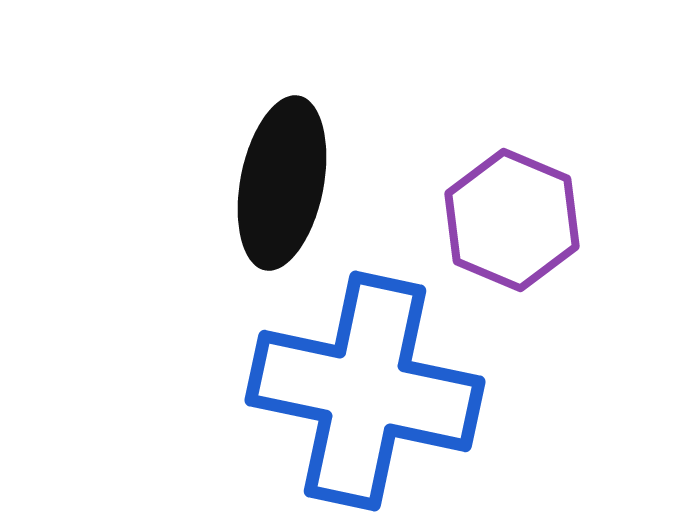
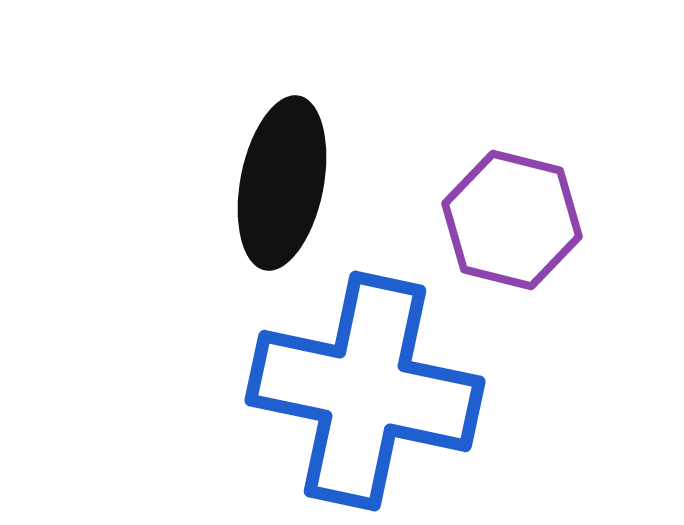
purple hexagon: rotated 9 degrees counterclockwise
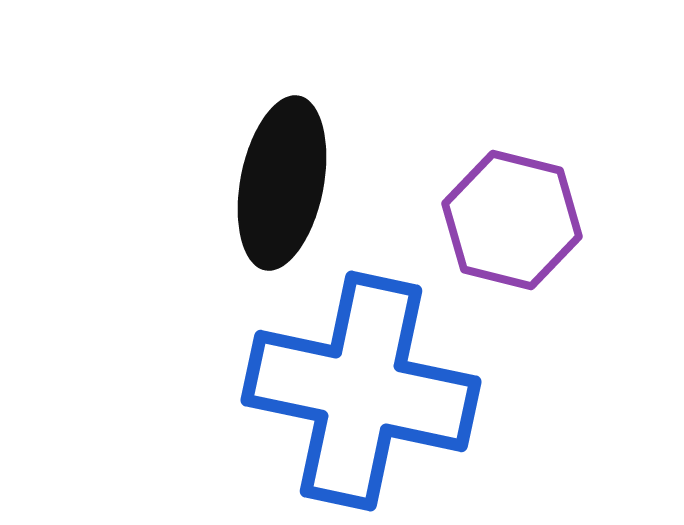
blue cross: moved 4 px left
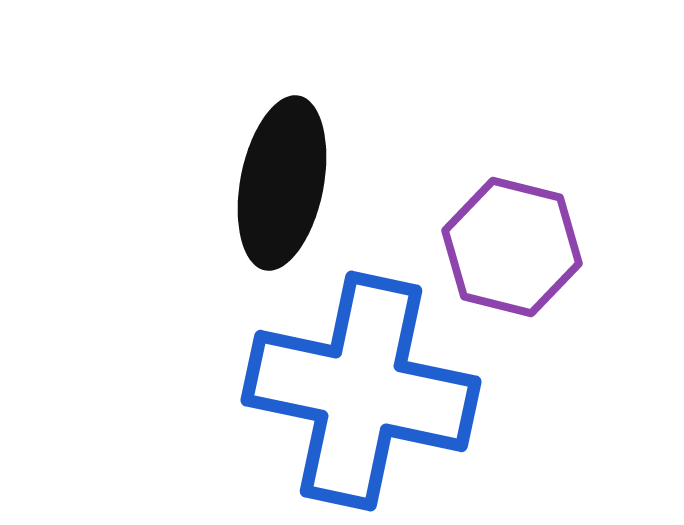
purple hexagon: moved 27 px down
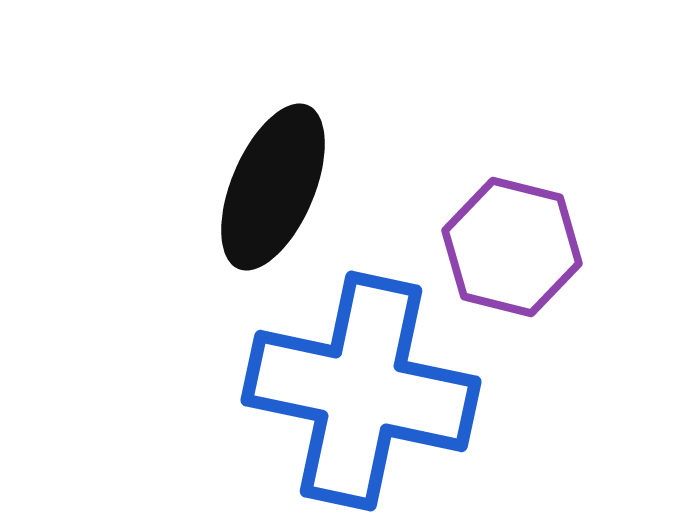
black ellipse: moved 9 px left, 4 px down; rotated 12 degrees clockwise
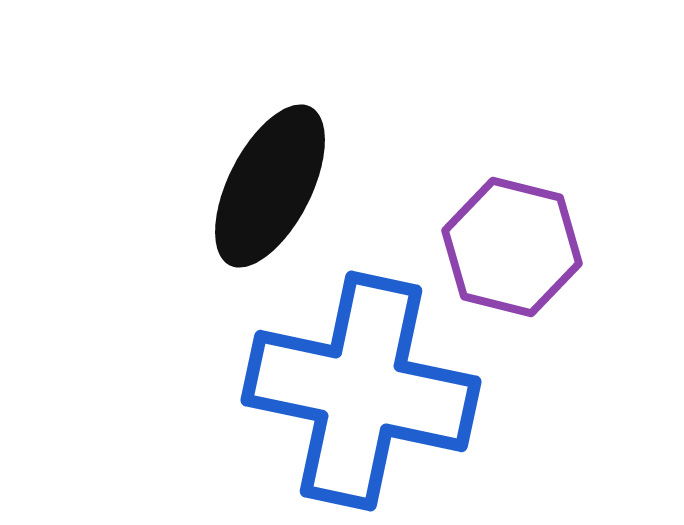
black ellipse: moved 3 px left, 1 px up; rotated 4 degrees clockwise
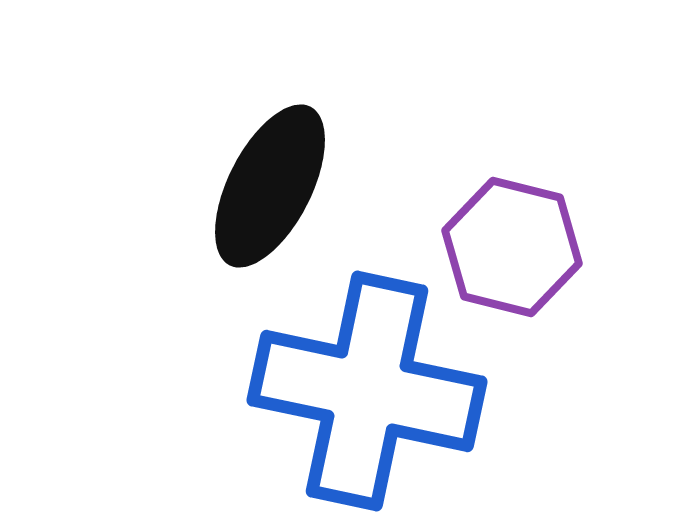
blue cross: moved 6 px right
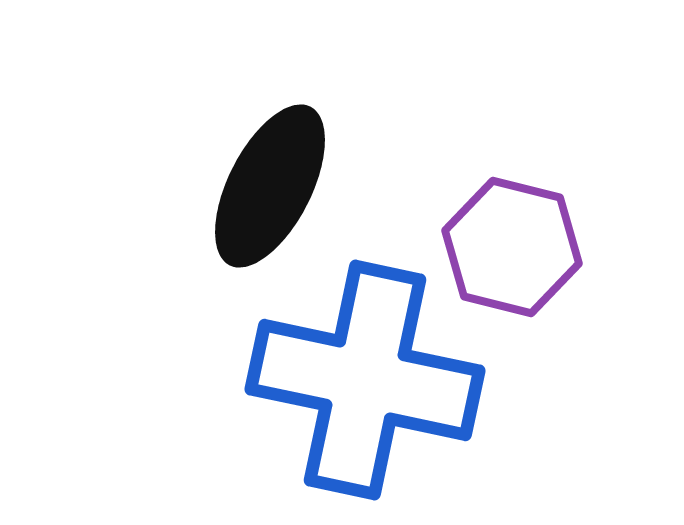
blue cross: moved 2 px left, 11 px up
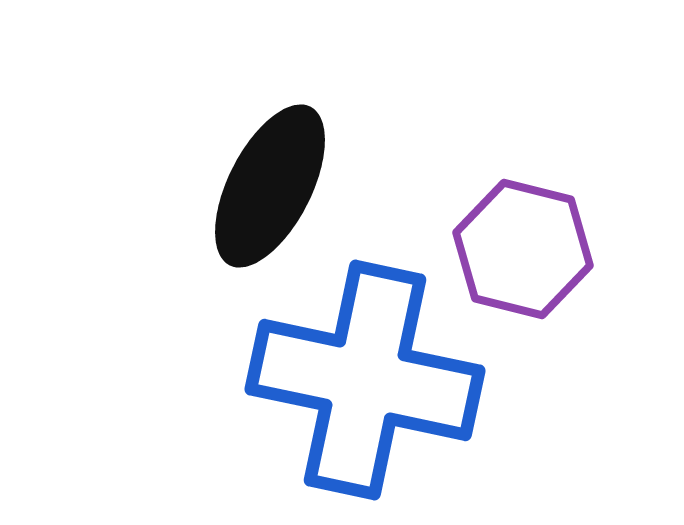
purple hexagon: moved 11 px right, 2 px down
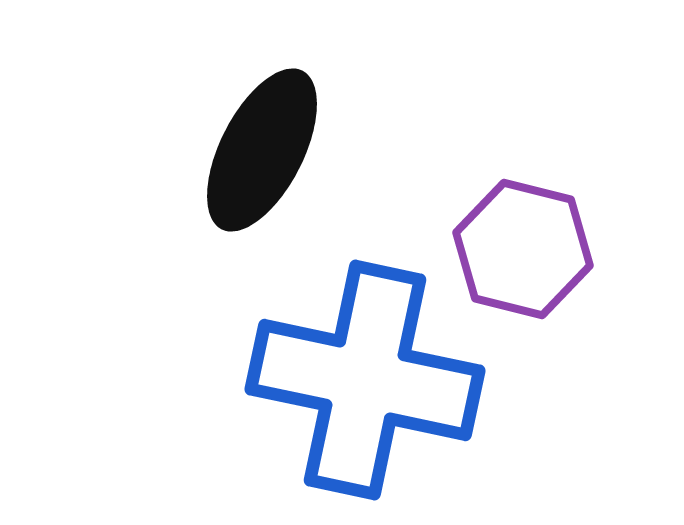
black ellipse: moved 8 px left, 36 px up
